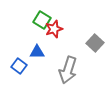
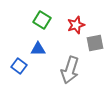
red star: moved 22 px right, 4 px up
gray square: rotated 36 degrees clockwise
blue triangle: moved 1 px right, 3 px up
gray arrow: moved 2 px right
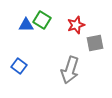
blue triangle: moved 12 px left, 24 px up
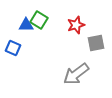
green square: moved 3 px left
gray square: moved 1 px right
blue square: moved 6 px left, 18 px up; rotated 14 degrees counterclockwise
gray arrow: moved 6 px right, 4 px down; rotated 36 degrees clockwise
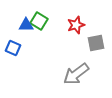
green square: moved 1 px down
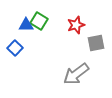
blue square: moved 2 px right; rotated 21 degrees clockwise
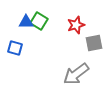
blue triangle: moved 3 px up
gray square: moved 2 px left
blue square: rotated 28 degrees counterclockwise
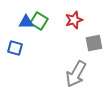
red star: moved 2 px left, 5 px up
gray arrow: rotated 24 degrees counterclockwise
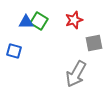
blue square: moved 1 px left, 3 px down
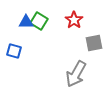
red star: rotated 18 degrees counterclockwise
